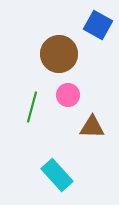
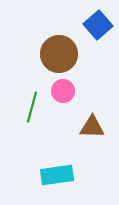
blue square: rotated 20 degrees clockwise
pink circle: moved 5 px left, 4 px up
cyan rectangle: rotated 56 degrees counterclockwise
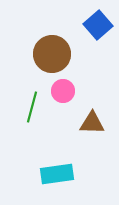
brown circle: moved 7 px left
brown triangle: moved 4 px up
cyan rectangle: moved 1 px up
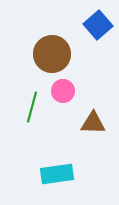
brown triangle: moved 1 px right
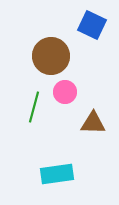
blue square: moved 6 px left; rotated 24 degrees counterclockwise
brown circle: moved 1 px left, 2 px down
pink circle: moved 2 px right, 1 px down
green line: moved 2 px right
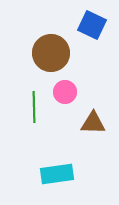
brown circle: moved 3 px up
green line: rotated 16 degrees counterclockwise
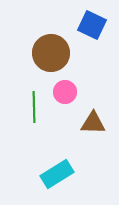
cyan rectangle: rotated 24 degrees counterclockwise
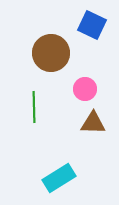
pink circle: moved 20 px right, 3 px up
cyan rectangle: moved 2 px right, 4 px down
